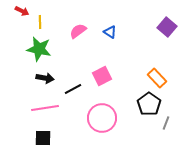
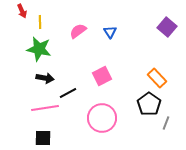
red arrow: rotated 40 degrees clockwise
blue triangle: rotated 24 degrees clockwise
black line: moved 5 px left, 4 px down
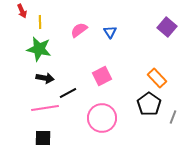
pink semicircle: moved 1 px right, 1 px up
gray line: moved 7 px right, 6 px up
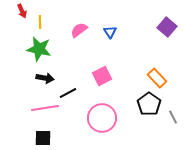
gray line: rotated 48 degrees counterclockwise
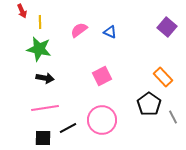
blue triangle: rotated 32 degrees counterclockwise
orange rectangle: moved 6 px right, 1 px up
black line: moved 35 px down
pink circle: moved 2 px down
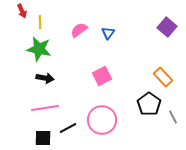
blue triangle: moved 2 px left, 1 px down; rotated 40 degrees clockwise
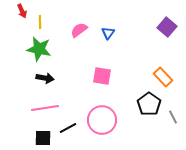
pink square: rotated 36 degrees clockwise
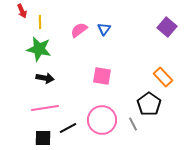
blue triangle: moved 4 px left, 4 px up
gray line: moved 40 px left, 7 px down
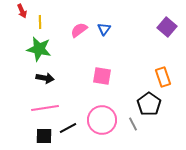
orange rectangle: rotated 24 degrees clockwise
black square: moved 1 px right, 2 px up
